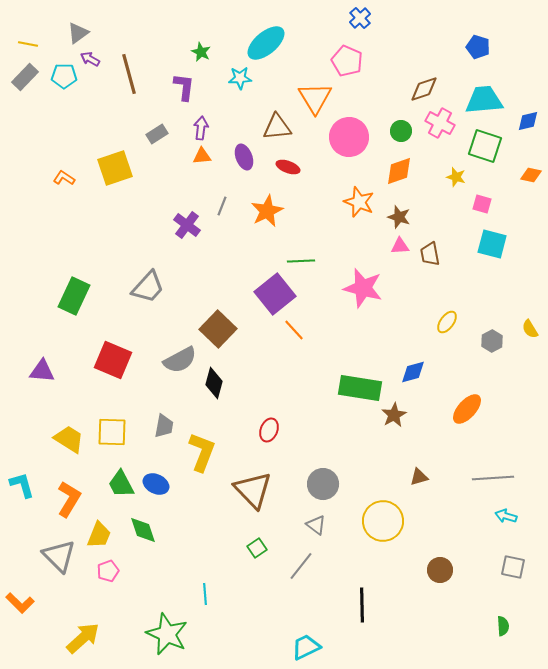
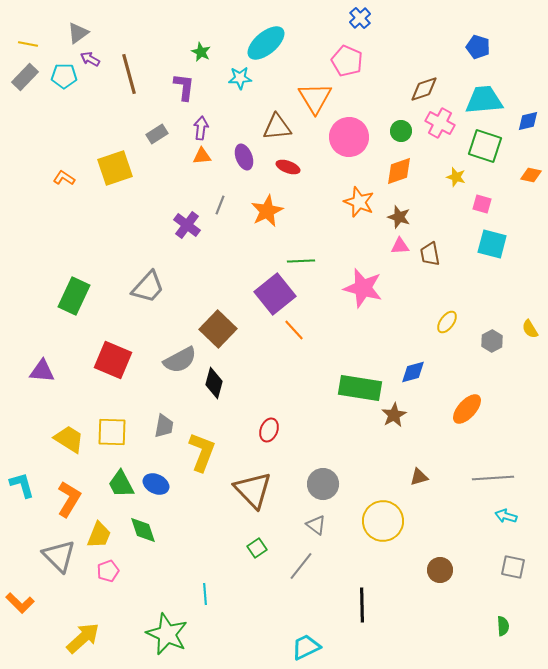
gray line at (222, 206): moved 2 px left, 1 px up
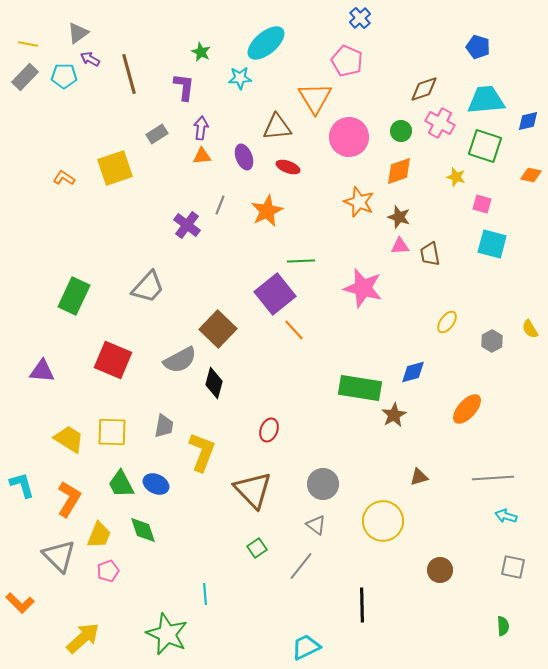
cyan trapezoid at (484, 100): moved 2 px right
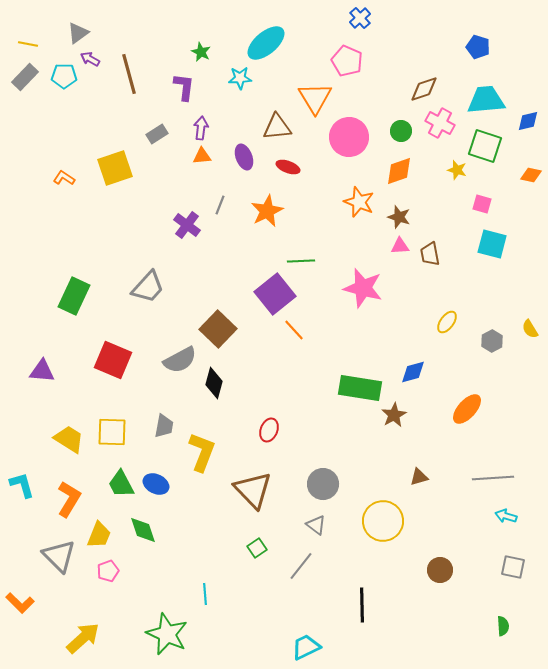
yellow star at (456, 177): moved 1 px right, 7 px up
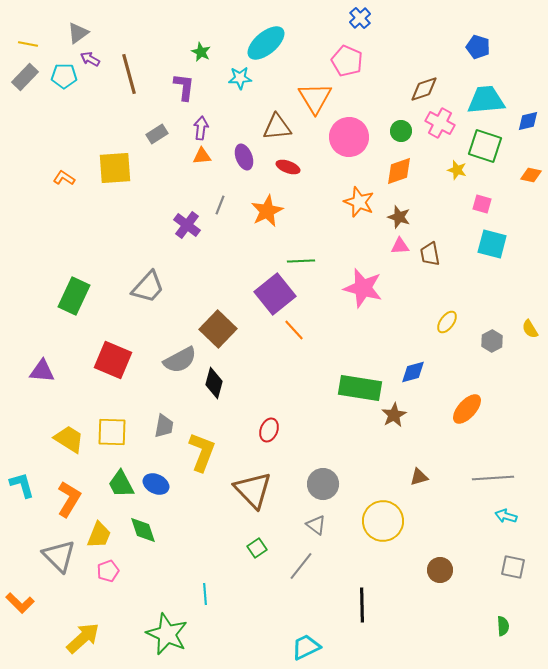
yellow square at (115, 168): rotated 15 degrees clockwise
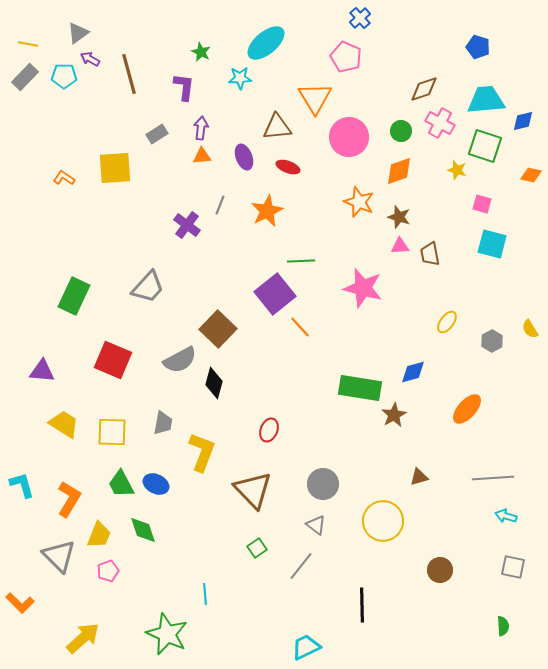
pink pentagon at (347, 61): moved 1 px left, 4 px up
blue diamond at (528, 121): moved 5 px left
orange line at (294, 330): moved 6 px right, 3 px up
gray trapezoid at (164, 426): moved 1 px left, 3 px up
yellow trapezoid at (69, 439): moved 5 px left, 15 px up
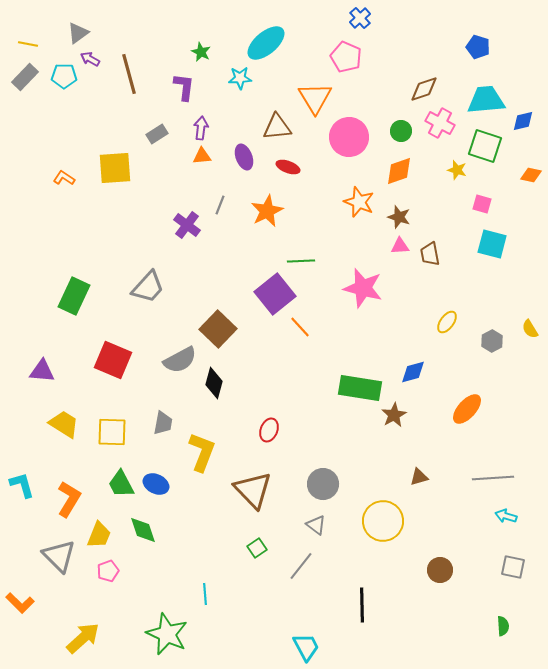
cyan trapezoid at (306, 647): rotated 88 degrees clockwise
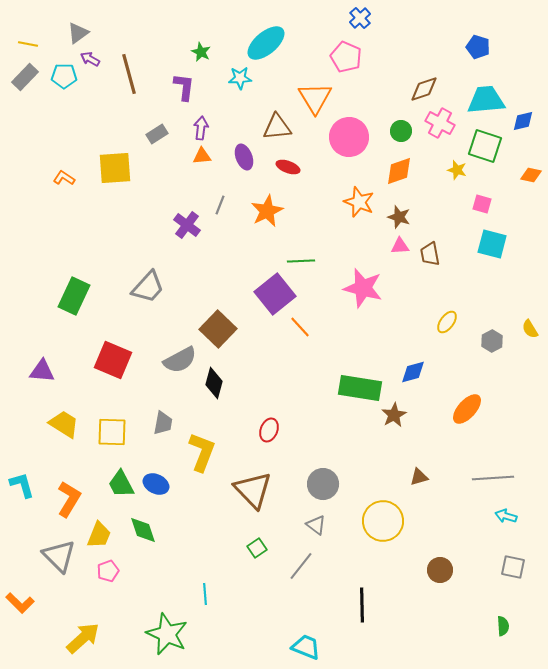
cyan trapezoid at (306, 647): rotated 40 degrees counterclockwise
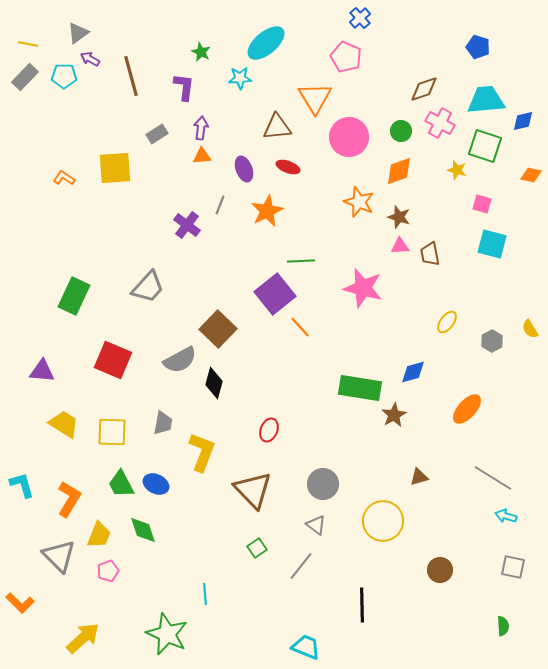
brown line at (129, 74): moved 2 px right, 2 px down
purple ellipse at (244, 157): moved 12 px down
gray line at (493, 478): rotated 36 degrees clockwise
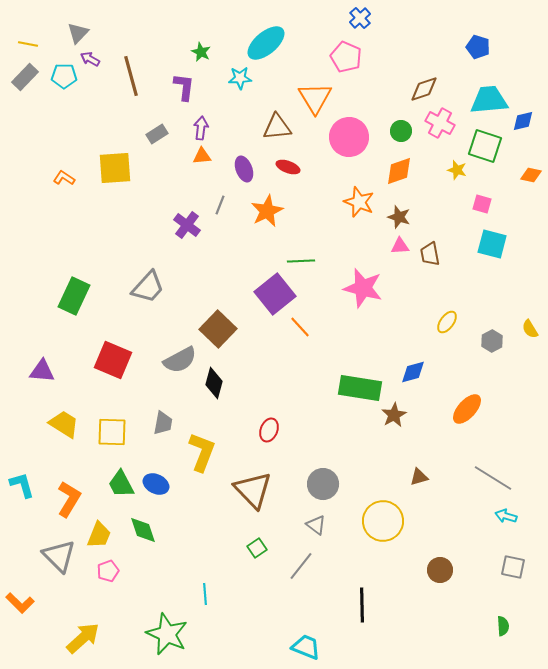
gray triangle at (78, 33): rotated 10 degrees counterclockwise
cyan trapezoid at (486, 100): moved 3 px right
